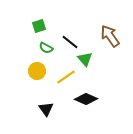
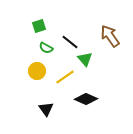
yellow line: moved 1 px left
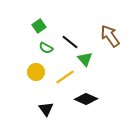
green square: rotated 16 degrees counterclockwise
yellow circle: moved 1 px left, 1 px down
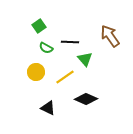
black line: rotated 36 degrees counterclockwise
black triangle: moved 2 px right, 1 px up; rotated 28 degrees counterclockwise
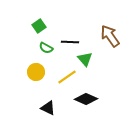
yellow line: moved 2 px right
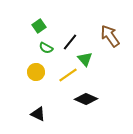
black line: rotated 54 degrees counterclockwise
yellow line: moved 1 px right, 2 px up
black triangle: moved 10 px left, 6 px down
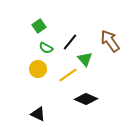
brown arrow: moved 5 px down
yellow circle: moved 2 px right, 3 px up
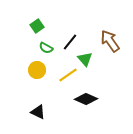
green square: moved 2 px left
yellow circle: moved 1 px left, 1 px down
black triangle: moved 2 px up
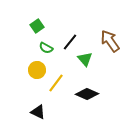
yellow line: moved 12 px left, 8 px down; rotated 18 degrees counterclockwise
black diamond: moved 1 px right, 5 px up
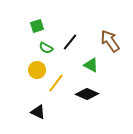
green square: rotated 16 degrees clockwise
green triangle: moved 6 px right, 6 px down; rotated 21 degrees counterclockwise
